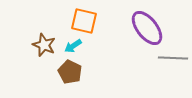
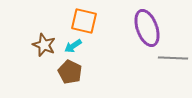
purple ellipse: rotated 18 degrees clockwise
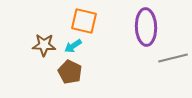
purple ellipse: moved 1 px left, 1 px up; rotated 18 degrees clockwise
brown star: rotated 20 degrees counterclockwise
gray line: rotated 16 degrees counterclockwise
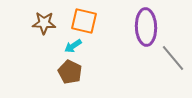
brown star: moved 22 px up
gray line: rotated 64 degrees clockwise
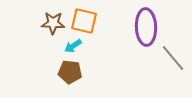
brown star: moved 9 px right
brown pentagon: rotated 20 degrees counterclockwise
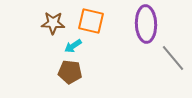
orange square: moved 7 px right
purple ellipse: moved 3 px up
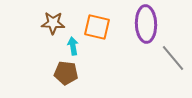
orange square: moved 6 px right, 6 px down
cyan arrow: rotated 114 degrees clockwise
brown pentagon: moved 4 px left, 1 px down
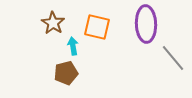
brown star: rotated 30 degrees clockwise
brown pentagon: rotated 20 degrees counterclockwise
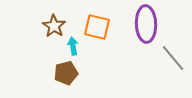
brown star: moved 1 px right, 3 px down
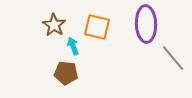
brown star: moved 1 px up
cyan arrow: rotated 12 degrees counterclockwise
brown pentagon: rotated 20 degrees clockwise
